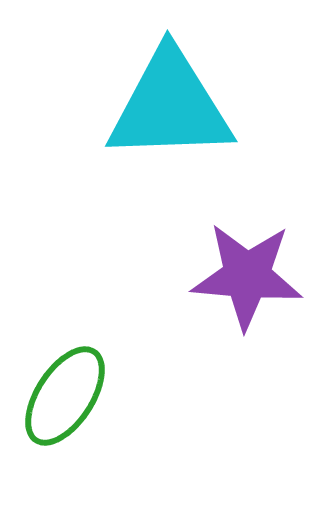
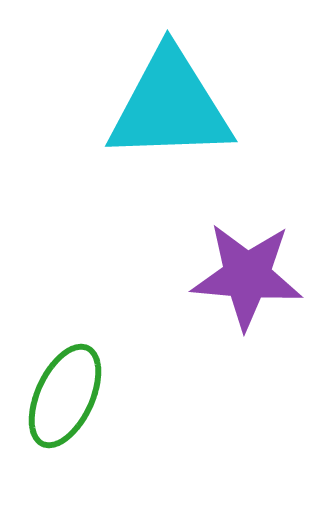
green ellipse: rotated 8 degrees counterclockwise
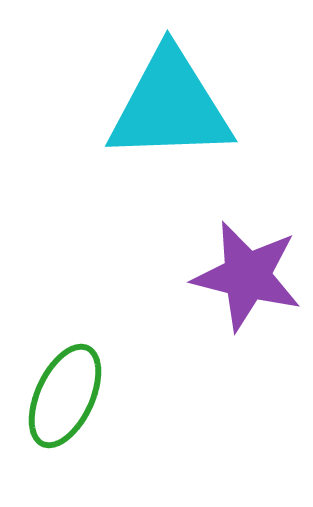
purple star: rotated 9 degrees clockwise
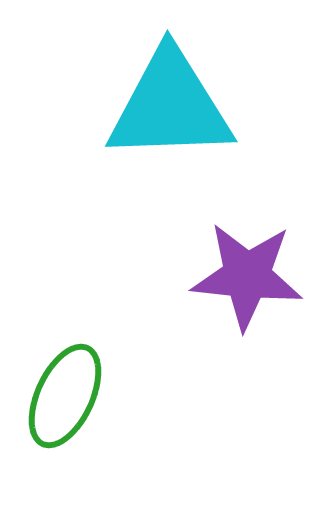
purple star: rotated 8 degrees counterclockwise
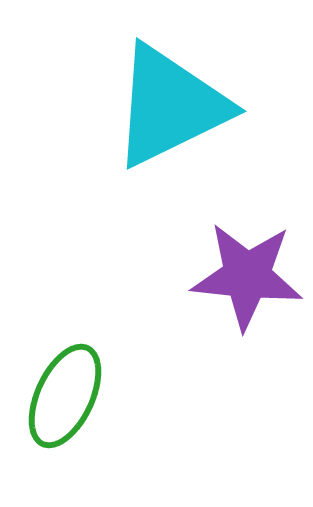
cyan triangle: rotated 24 degrees counterclockwise
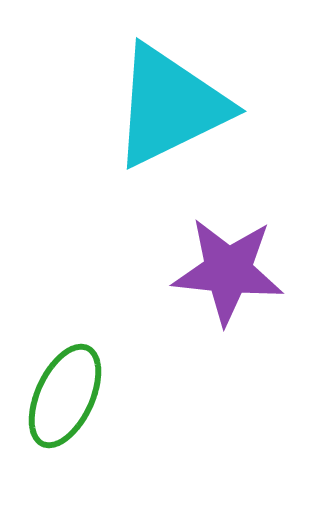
purple star: moved 19 px left, 5 px up
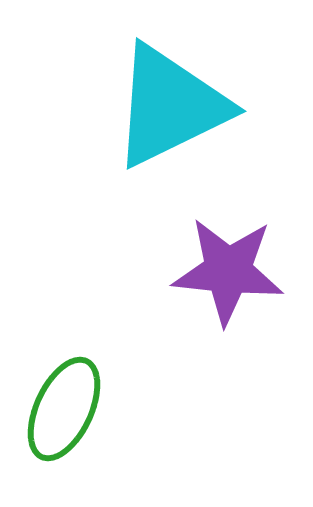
green ellipse: moved 1 px left, 13 px down
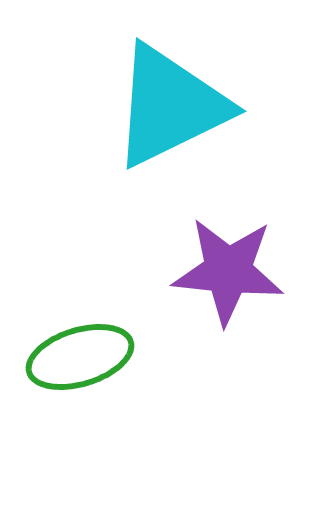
green ellipse: moved 16 px right, 52 px up; rotated 48 degrees clockwise
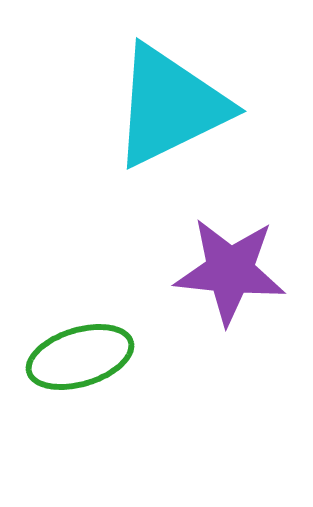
purple star: moved 2 px right
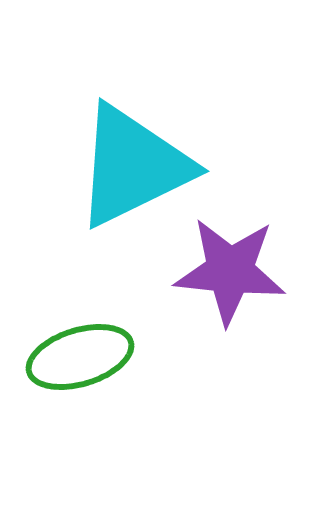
cyan triangle: moved 37 px left, 60 px down
